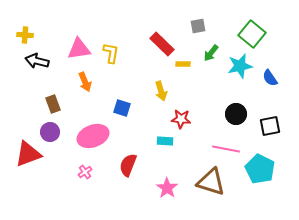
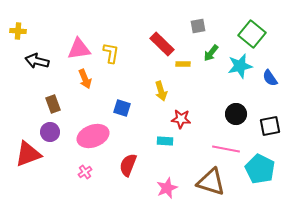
yellow cross: moved 7 px left, 4 px up
orange arrow: moved 3 px up
pink star: rotated 15 degrees clockwise
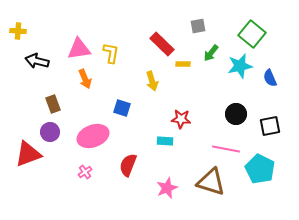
blue semicircle: rotated 12 degrees clockwise
yellow arrow: moved 9 px left, 10 px up
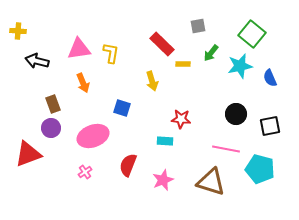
orange arrow: moved 2 px left, 4 px down
purple circle: moved 1 px right, 4 px up
cyan pentagon: rotated 12 degrees counterclockwise
pink star: moved 4 px left, 8 px up
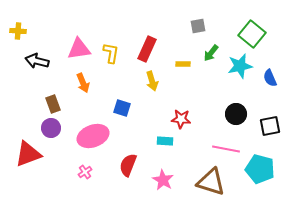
red rectangle: moved 15 px left, 5 px down; rotated 70 degrees clockwise
pink star: rotated 20 degrees counterclockwise
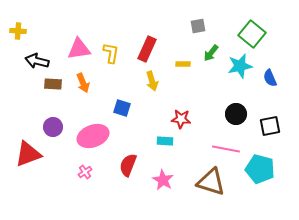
brown rectangle: moved 20 px up; rotated 66 degrees counterclockwise
purple circle: moved 2 px right, 1 px up
